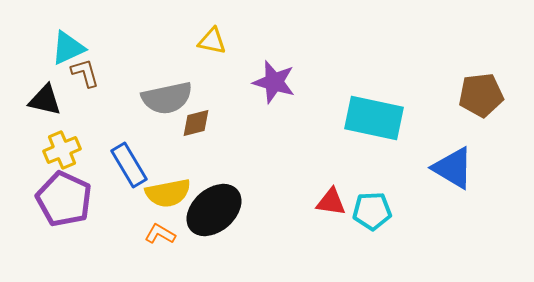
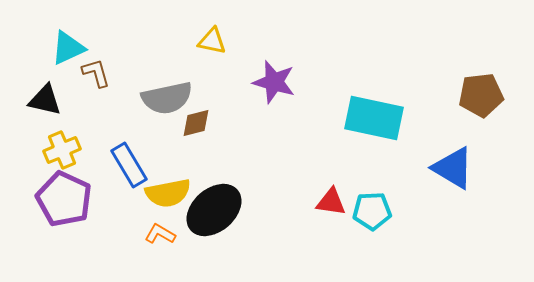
brown L-shape: moved 11 px right
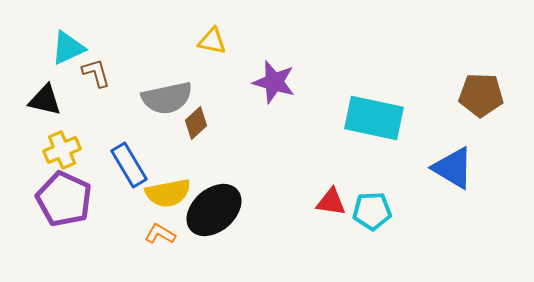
brown pentagon: rotated 9 degrees clockwise
brown diamond: rotated 28 degrees counterclockwise
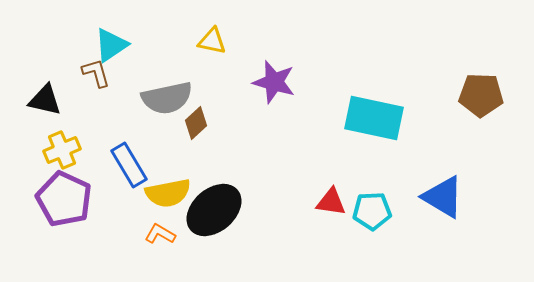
cyan triangle: moved 43 px right, 3 px up; rotated 9 degrees counterclockwise
blue triangle: moved 10 px left, 29 px down
